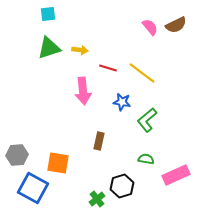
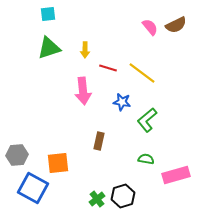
yellow arrow: moved 5 px right; rotated 84 degrees clockwise
orange square: rotated 15 degrees counterclockwise
pink rectangle: rotated 8 degrees clockwise
black hexagon: moved 1 px right, 10 px down
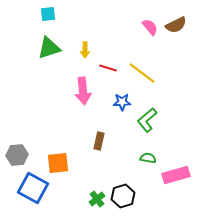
blue star: rotated 12 degrees counterclockwise
green semicircle: moved 2 px right, 1 px up
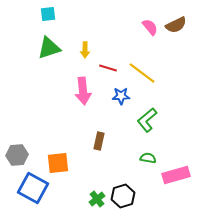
blue star: moved 1 px left, 6 px up
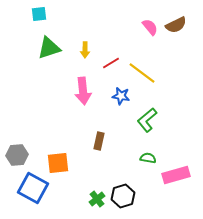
cyan square: moved 9 px left
red line: moved 3 px right, 5 px up; rotated 48 degrees counterclockwise
blue star: rotated 12 degrees clockwise
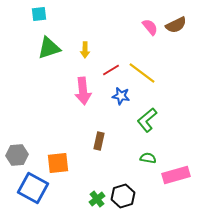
red line: moved 7 px down
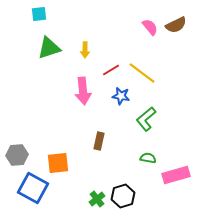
green L-shape: moved 1 px left, 1 px up
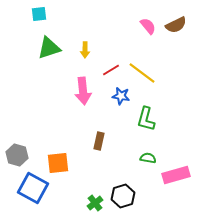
pink semicircle: moved 2 px left, 1 px up
green L-shape: rotated 35 degrees counterclockwise
gray hexagon: rotated 20 degrees clockwise
green cross: moved 2 px left, 4 px down
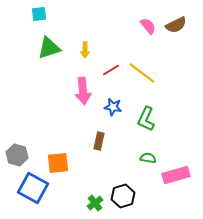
blue star: moved 8 px left, 11 px down
green L-shape: rotated 10 degrees clockwise
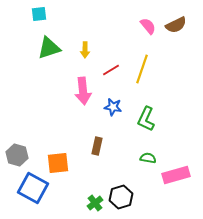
yellow line: moved 4 px up; rotated 72 degrees clockwise
brown rectangle: moved 2 px left, 5 px down
black hexagon: moved 2 px left, 1 px down
